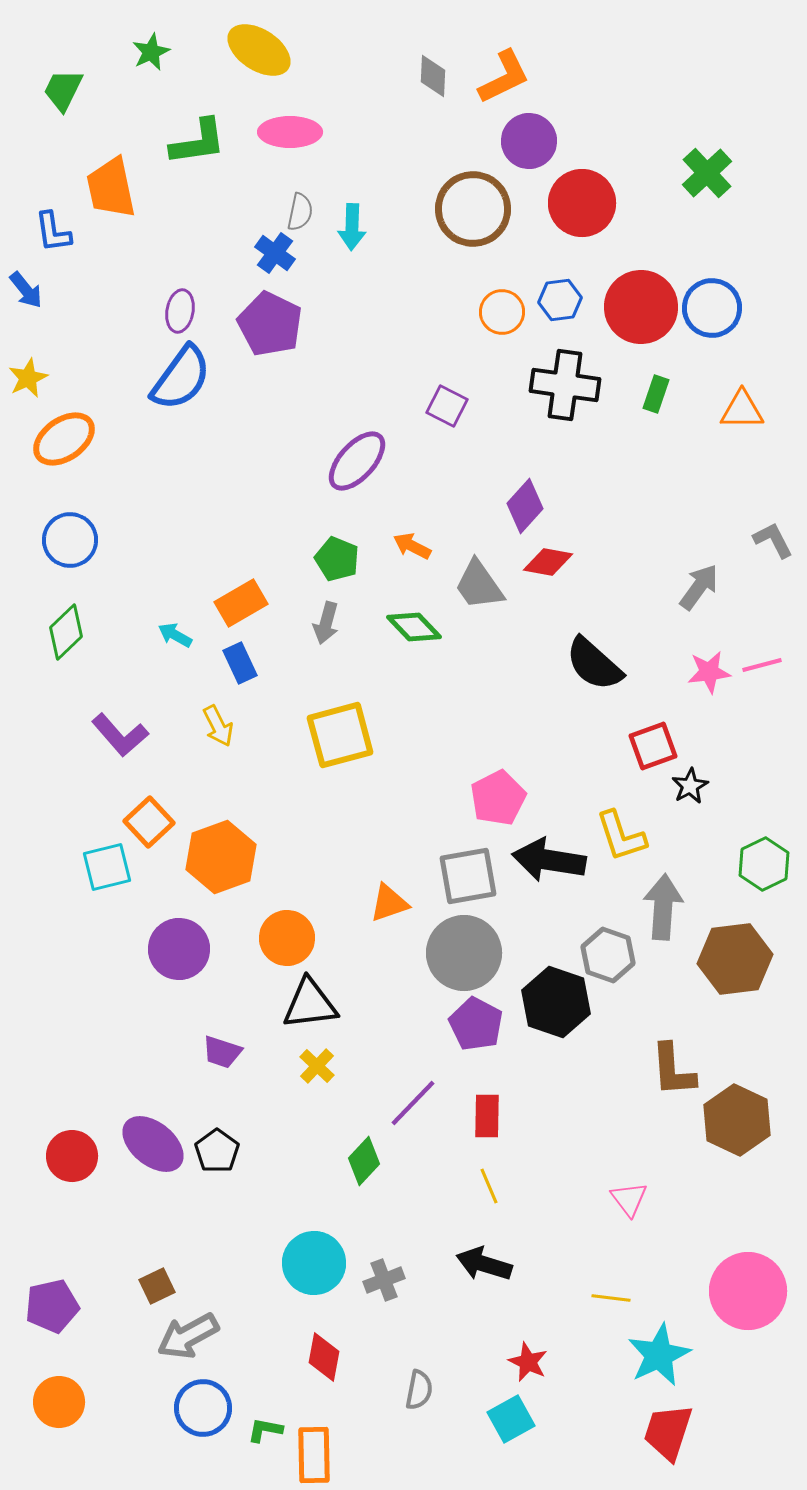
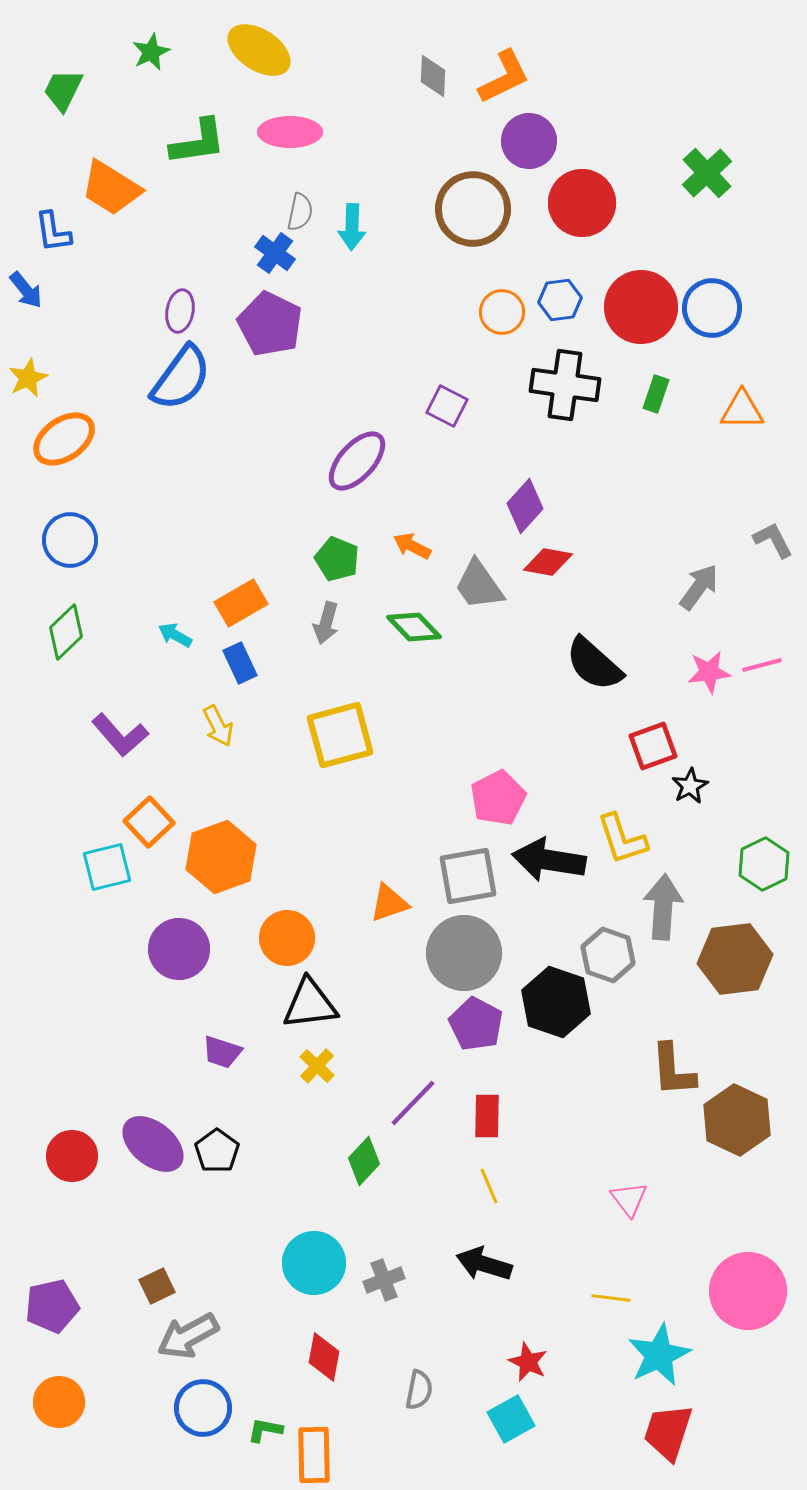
orange trapezoid at (111, 188): rotated 46 degrees counterclockwise
yellow L-shape at (621, 836): moved 1 px right, 3 px down
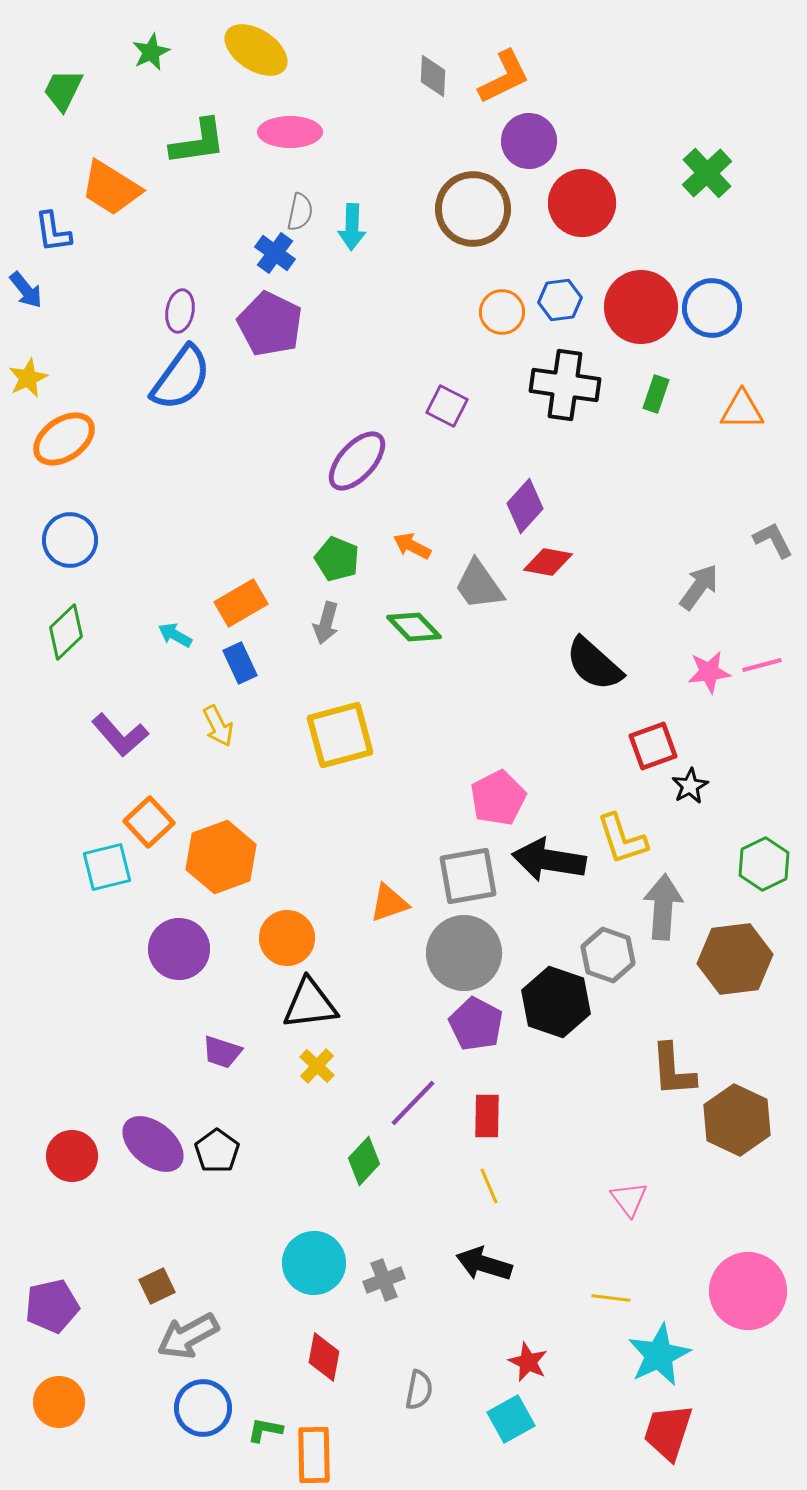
yellow ellipse at (259, 50): moved 3 px left
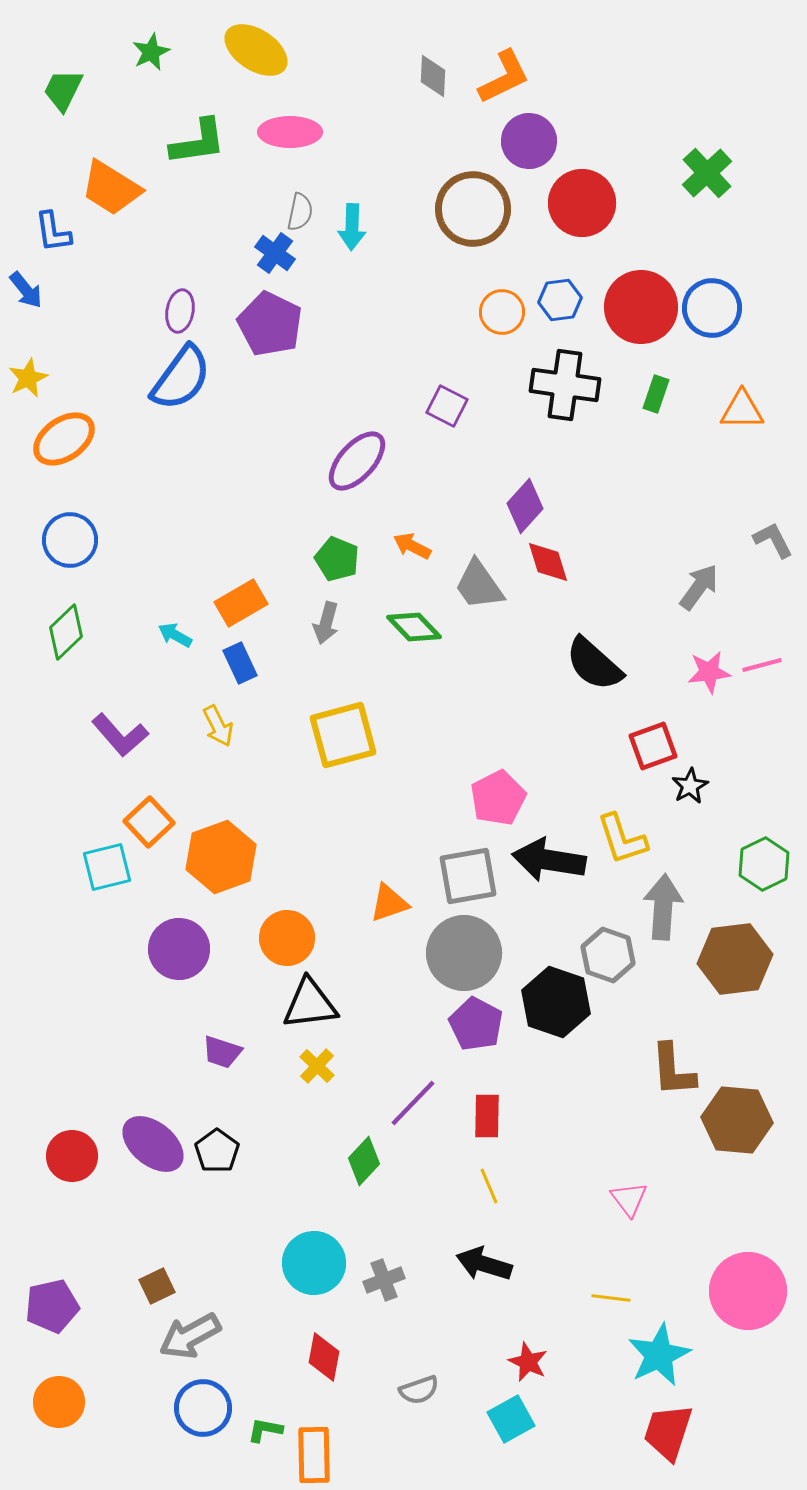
red diamond at (548, 562): rotated 63 degrees clockwise
yellow square at (340, 735): moved 3 px right
brown hexagon at (737, 1120): rotated 20 degrees counterclockwise
gray arrow at (188, 1336): moved 2 px right
gray semicircle at (419, 1390): rotated 60 degrees clockwise
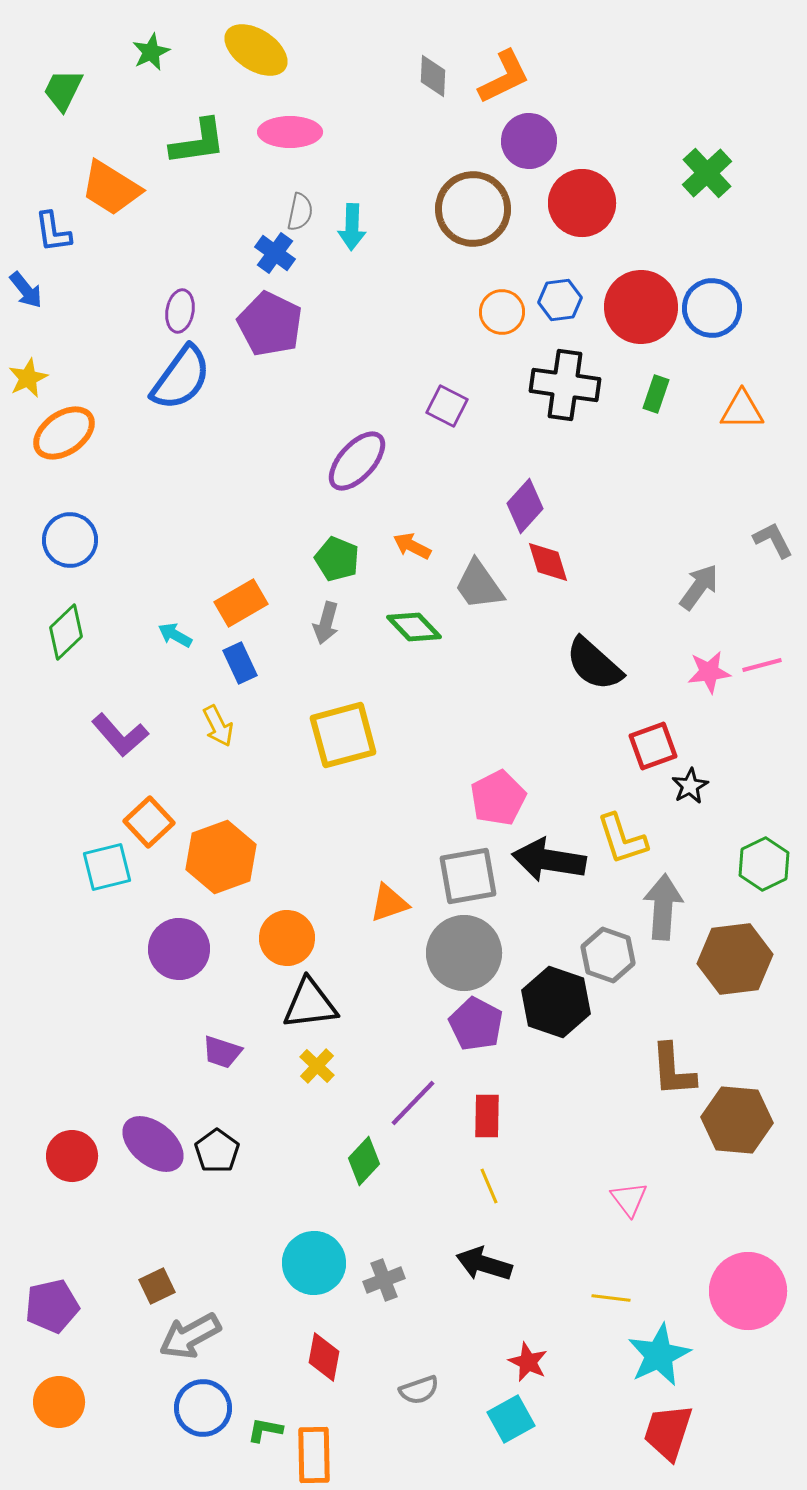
orange ellipse at (64, 439): moved 6 px up
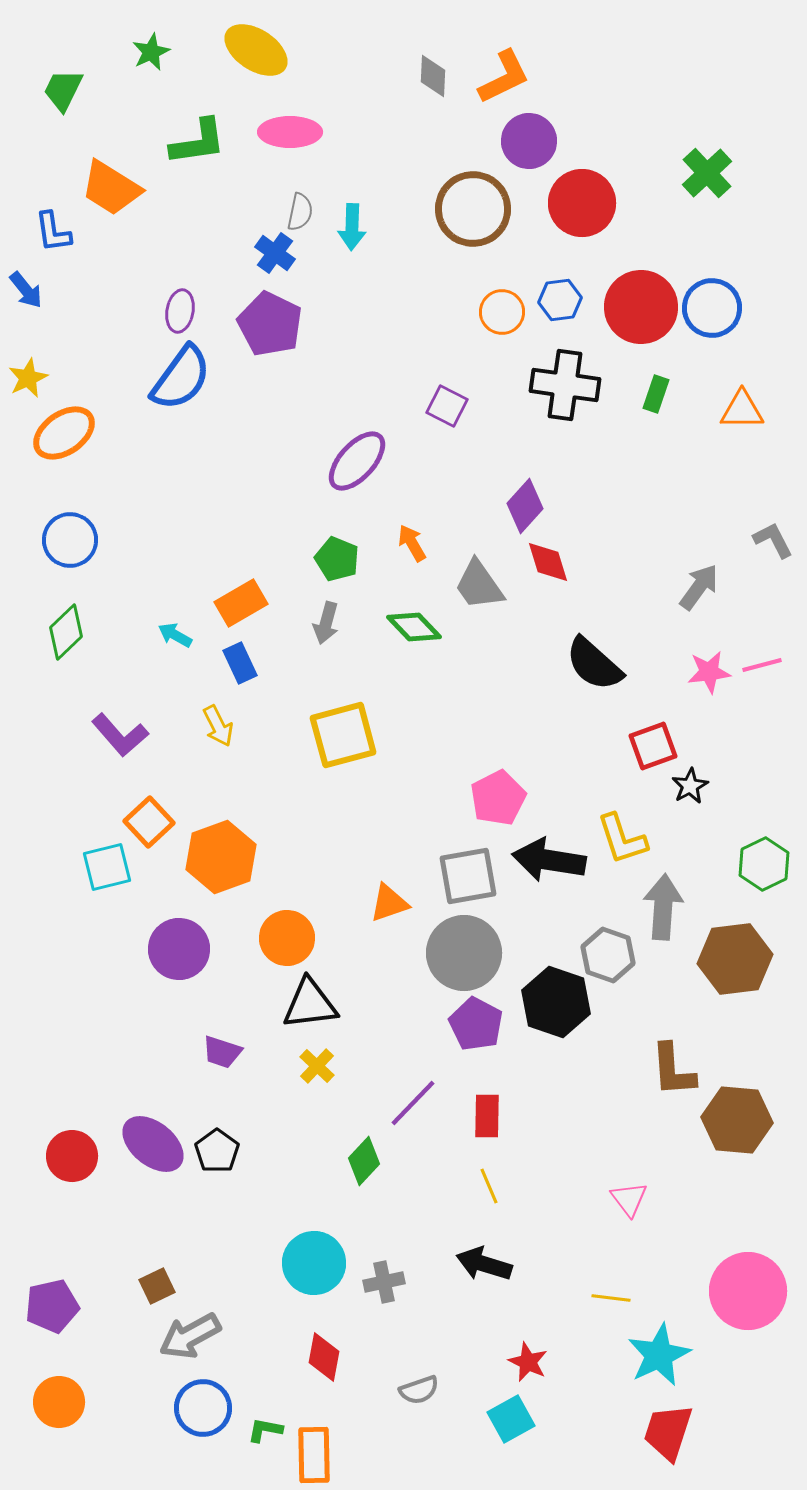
orange arrow at (412, 546): moved 3 px up; rotated 33 degrees clockwise
gray cross at (384, 1280): moved 2 px down; rotated 9 degrees clockwise
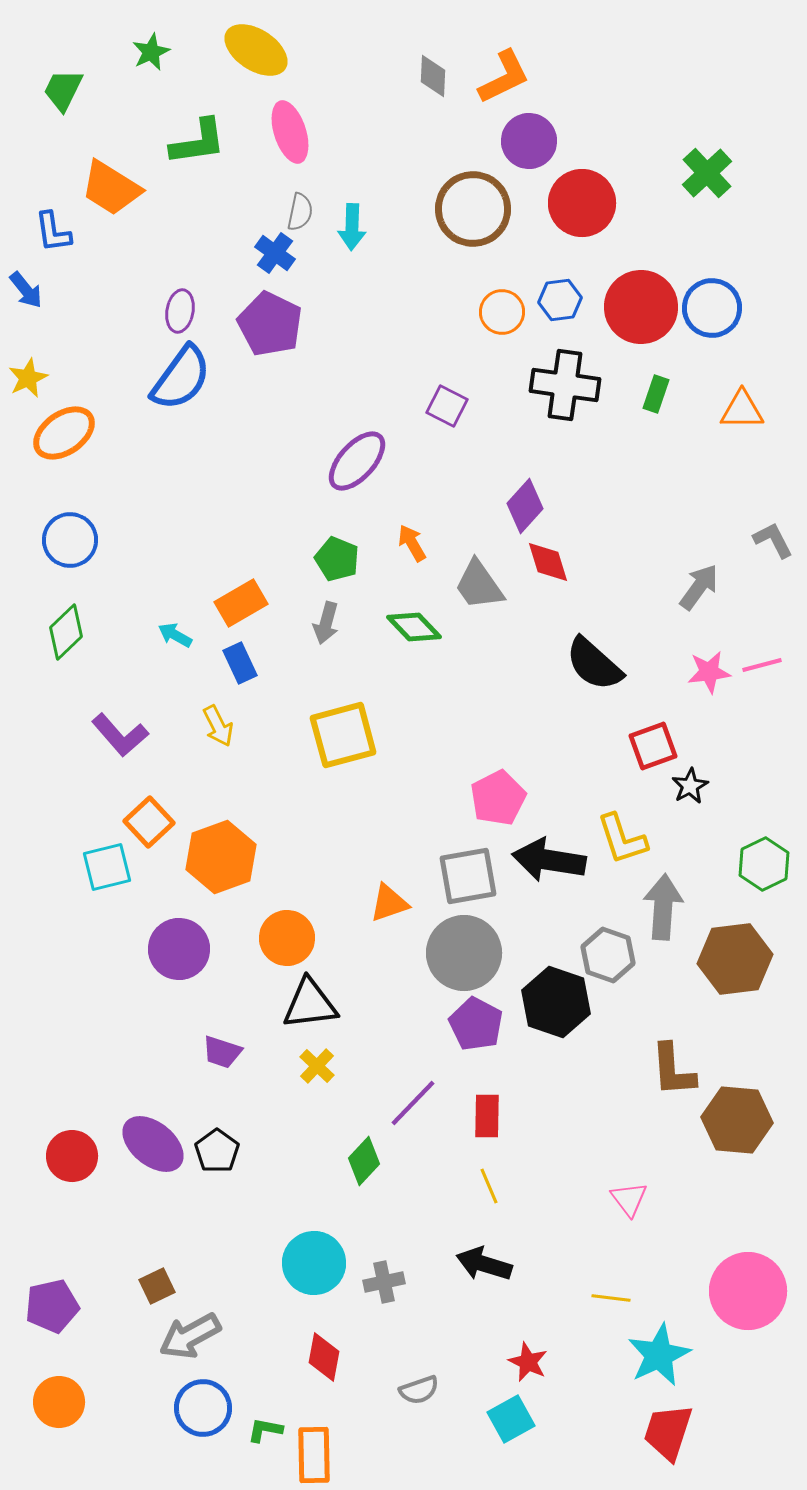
pink ellipse at (290, 132): rotated 72 degrees clockwise
